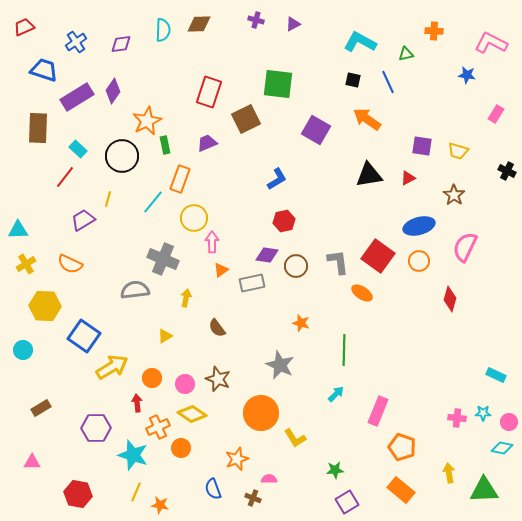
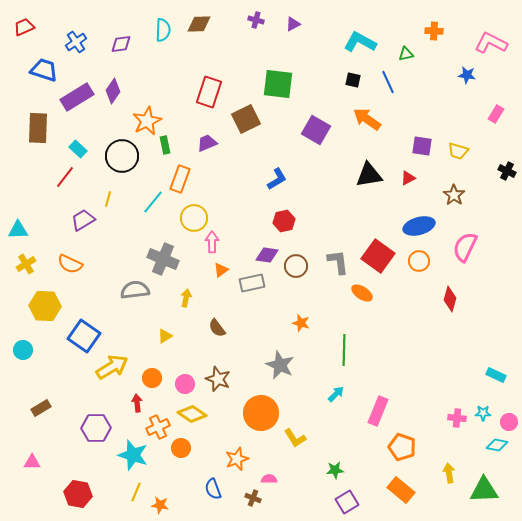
cyan diamond at (502, 448): moved 5 px left, 3 px up
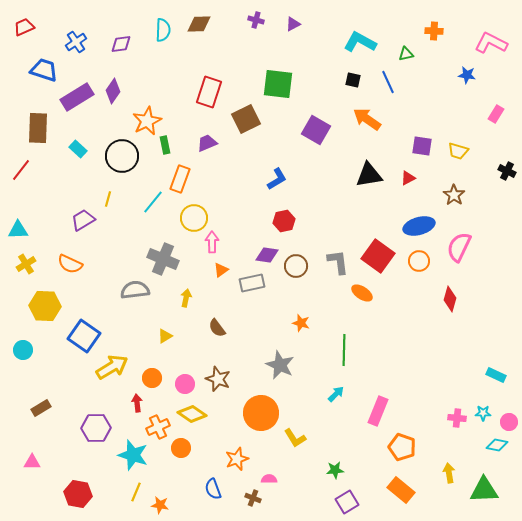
red line at (65, 177): moved 44 px left, 7 px up
pink semicircle at (465, 247): moved 6 px left
